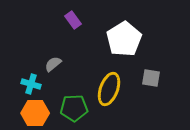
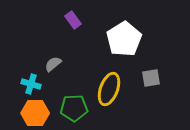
gray square: rotated 18 degrees counterclockwise
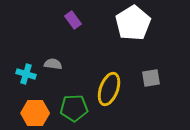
white pentagon: moved 9 px right, 16 px up
gray semicircle: rotated 48 degrees clockwise
cyan cross: moved 5 px left, 10 px up
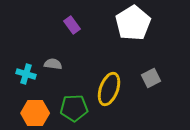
purple rectangle: moved 1 px left, 5 px down
gray square: rotated 18 degrees counterclockwise
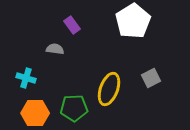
white pentagon: moved 2 px up
gray semicircle: moved 2 px right, 15 px up
cyan cross: moved 4 px down
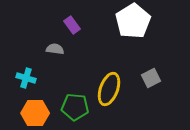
green pentagon: moved 1 px right, 1 px up; rotated 8 degrees clockwise
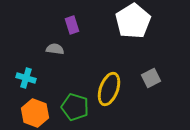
purple rectangle: rotated 18 degrees clockwise
green pentagon: rotated 12 degrees clockwise
orange hexagon: rotated 20 degrees clockwise
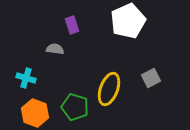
white pentagon: moved 5 px left; rotated 8 degrees clockwise
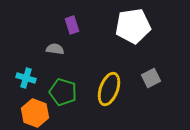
white pentagon: moved 5 px right, 5 px down; rotated 16 degrees clockwise
green pentagon: moved 12 px left, 15 px up
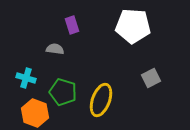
white pentagon: rotated 12 degrees clockwise
yellow ellipse: moved 8 px left, 11 px down
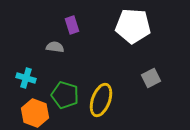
gray semicircle: moved 2 px up
green pentagon: moved 2 px right, 3 px down
